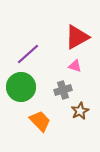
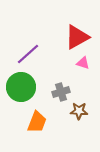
pink triangle: moved 8 px right, 3 px up
gray cross: moved 2 px left, 2 px down
brown star: moved 1 px left; rotated 30 degrees clockwise
orange trapezoid: moved 3 px left, 1 px down; rotated 65 degrees clockwise
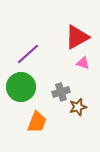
brown star: moved 1 px left, 4 px up; rotated 18 degrees counterclockwise
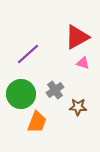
green circle: moved 7 px down
gray cross: moved 6 px left, 2 px up; rotated 18 degrees counterclockwise
brown star: rotated 18 degrees clockwise
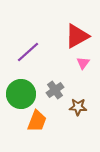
red triangle: moved 1 px up
purple line: moved 2 px up
pink triangle: rotated 48 degrees clockwise
orange trapezoid: moved 1 px up
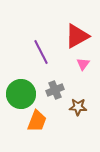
purple line: moved 13 px right; rotated 75 degrees counterclockwise
pink triangle: moved 1 px down
gray cross: rotated 12 degrees clockwise
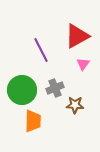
purple line: moved 2 px up
gray cross: moved 2 px up
green circle: moved 1 px right, 4 px up
brown star: moved 3 px left, 2 px up
orange trapezoid: moved 4 px left; rotated 20 degrees counterclockwise
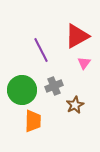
pink triangle: moved 1 px right, 1 px up
gray cross: moved 1 px left, 2 px up
brown star: rotated 30 degrees counterclockwise
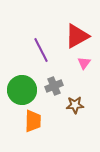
brown star: rotated 24 degrees clockwise
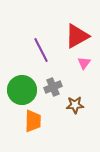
gray cross: moved 1 px left, 1 px down
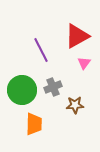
orange trapezoid: moved 1 px right, 3 px down
